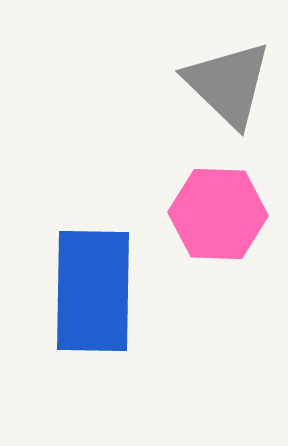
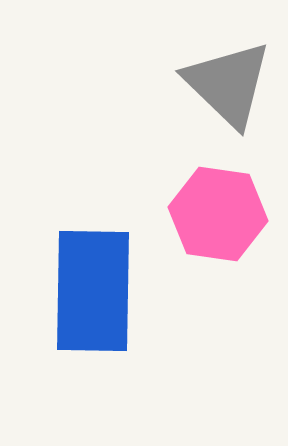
pink hexagon: rotated 6 degrees clockwise
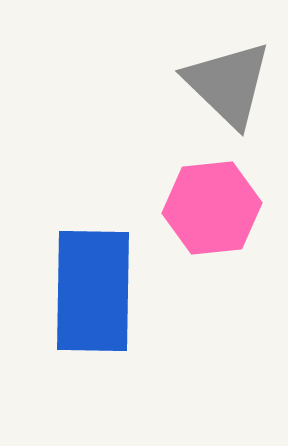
pink hexagon: moved 6 px left, 6 px up; rotated 14 degrees counterclockwise
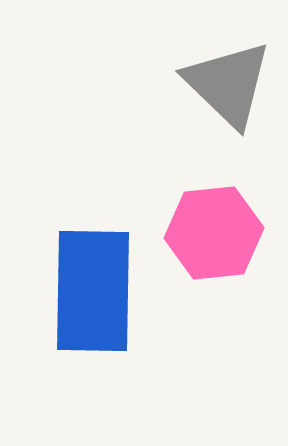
pink hexagon: moved 2 px right, 25 px down
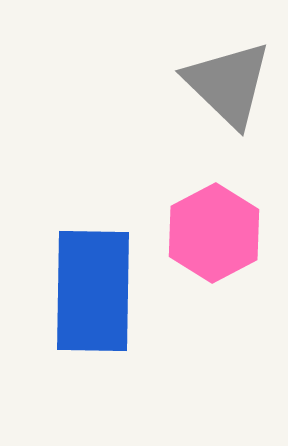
pink hexagon: rotated 22 degrees counterclockwise
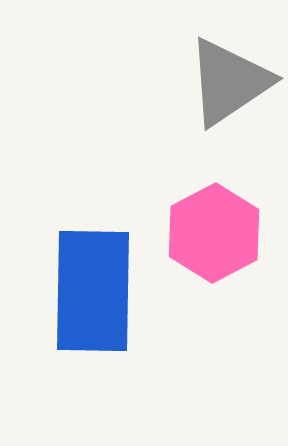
gray triangle: moved 1 px right, 2 px up; rotated 42 degrees clockwise
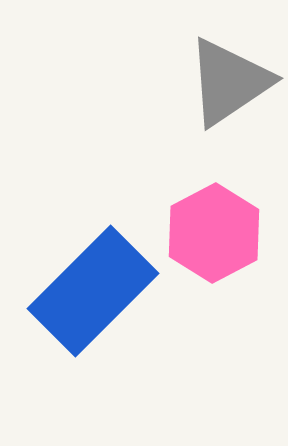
blue rectangle: rotated 44 degrees clockwise
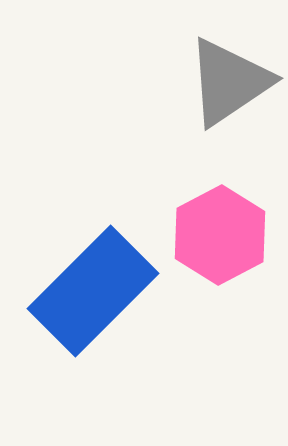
pink hexagon: moved 6 px right, 2 px down
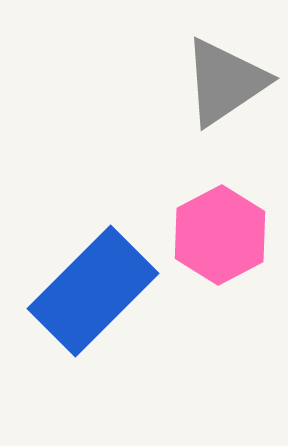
gray triangle: moved 4 px left
